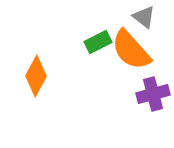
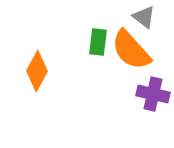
green rectangle: rotated 56 degrees counterclockwise
orange diamond: moved 1 px right, 5 px up
purple cross: rotated 28 degrees clockwise
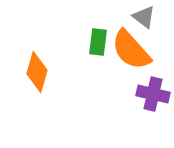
orange diamond: moved 1 px down; rotated 12 degrees counterclockwise
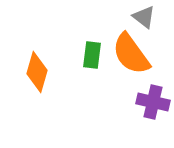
green rectangle: moved 6 px left, 13 px down
orange semicircle: moved 4 px down; rotated 6 degrees clockwise
purple cross: moved 8 px down
